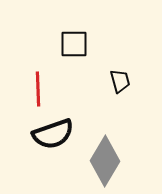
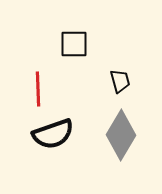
gray diamond: moved 16 px right, 26 px up
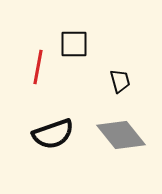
red line: moved 22 px up; rotated 12 degrees clockwise
gray diamond: rotated 69 degrees counterclockwise
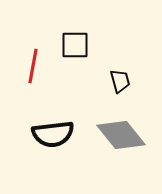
black square: moved 1 px right, 1 px down
red line: moved 5 px left, 1 px up
black semicircle: rotated 12 degrees clockwise
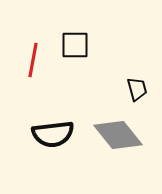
red line: moved 6 px up
black trapezoid: moved 17 px right, 8 px down
gray diamond: moved 3 px left
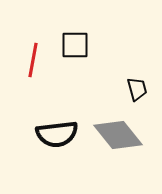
black semicircle: moved 4 px right
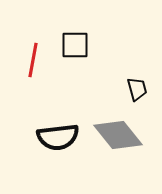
black semicircle: moved 1 px right, 3 px down
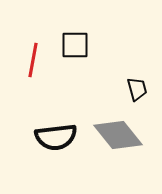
black semicircle: moved 2 px left
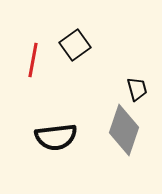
black square: rotated 36 degrees counterclockwise
gray diamond: moved 6 px right, 5 px up; rotated 57 degrees clockwise
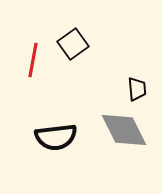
black square: moved 2 px left, 1 px up
black trapezoid: rotated 10 degrees clockwise
gray diamond: rotated 45 degrees counterclockwise
